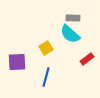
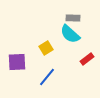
blue line: moved 1 px right; rotated 24 degrees clockwise
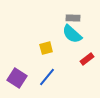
cyan semicircle: moved 2 px right
yellow square: rotated 16 degrees clockwise
purple square: moved 16 px down; rotated 36 degrees clockwise
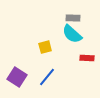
yellow square: moved 1 px left, 1 px up
red rectangle: moved 1 px up; rotated 40 degrees clockwise
purple square: moved 1 px up
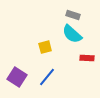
gray rectangle: moved 3 px up; rotated 16 degrees clockwise
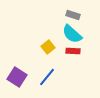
yellow square: moved 3 px right; rotated 24 degrees counterclockwise
red rectangle: moved 14 px left, 7 px up
